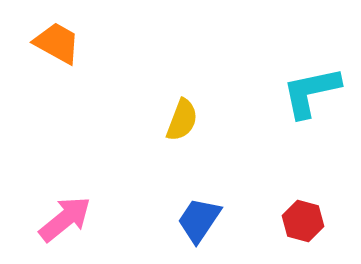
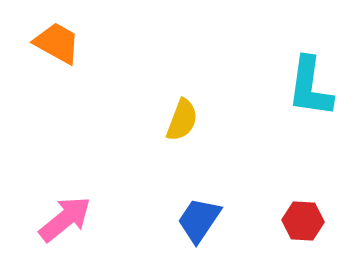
cyan L-shape: moved 1 px left, 5 px up; rotated 70 degrees counterclockwise
red hexagon: rotated 12 degrees counterclockwise
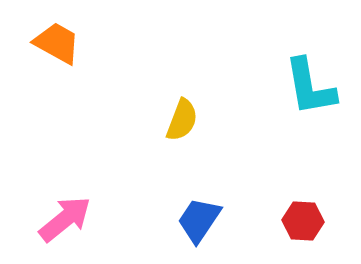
cyan L-shape: rotated 18 degrees counterclockwise
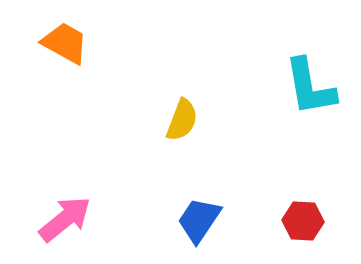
orange trapezoid: moved 8 px right
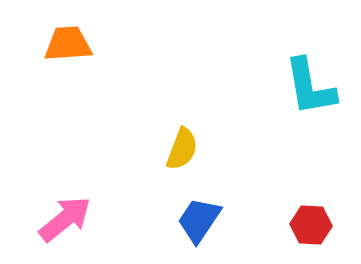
orange trapezoid: moved 3 px right, 1 px down; rotated 33 degrees counterclockwise
yellow semicircle: moved 29 px down
red hexagon: moved 8 px right, 4 px down
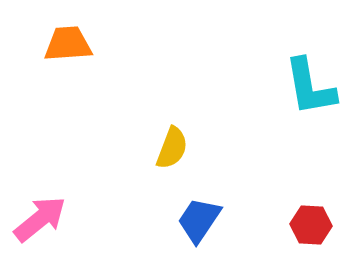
yellow semicircle: moved 10 px left, 1 px up
pink arrow: moved 25 px left
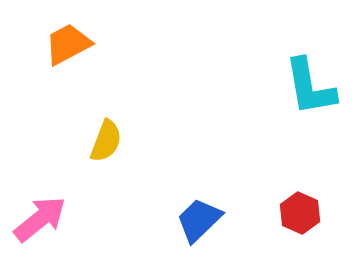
orange trapezoid: rotated 24 degrees counterclockwise
yellow semicircle: moved 66 px left, 7 px up
blue trapezoid: rotated 12 degrees clockwise
red hexagon: moved 11 px left, 12 px up; rotated 21 degrees clockwise
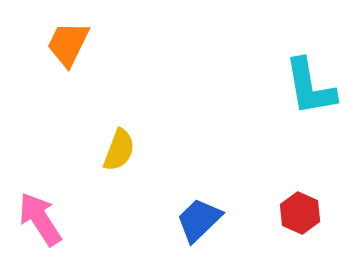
orange trapezoid: rotated 36 degrees counterclockwise
yellow semicircle: moved 13 px right, 9 px down
pink arrow: rotated 84 degrees counterclockwise
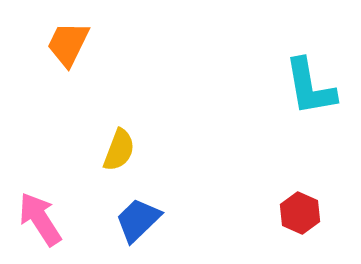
blue trapezoid: moved 61 px left
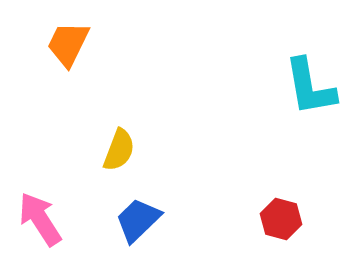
red hexagon: moved 19 px left, 6 px down; rotated 9 degrees counterclockwise
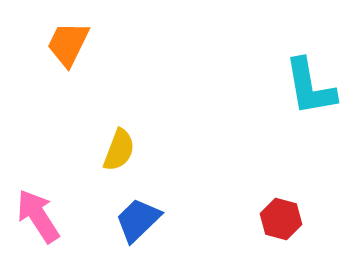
pink arrow: moved 2 px left, 3 px up
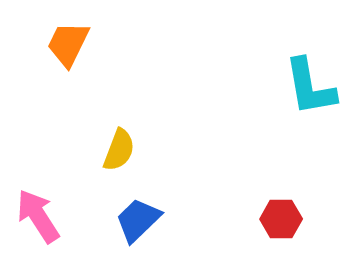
red hexagon: rotated 15 degrees counterclockwise
